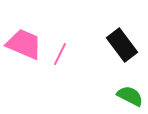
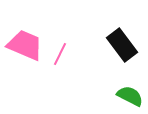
pink trapezoid: moved 1 px right, 1 px down
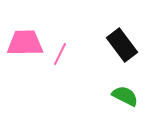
pink trapezoid: moved 2 px up; rotated 24 degrees counterclockwise
green semicircle: moved 5 px left
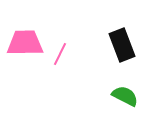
black rectangle: rotated 16 degrees clockwise
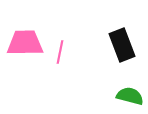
pink line: moved 2 px up; rotated 15 degrees counterclockwise
green semicircle: moved 5 px right; rotated 12 degrees counterclockwise
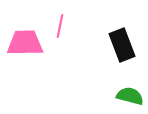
pink line: moved 26 px up
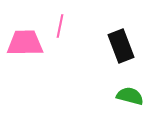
black rectangle: moved 1 px left, 1 px down
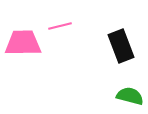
pink line: rotated 65 degrees clockwise
pink trapezoid: moved 2 px left
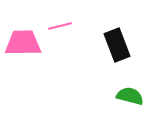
black rectangle: moved 4 px left, 1 px up
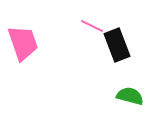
pink line: moved 32 px right; rotated 40 degrees clockwise
pink trapezoid: rotated 72 degrees clockwise
